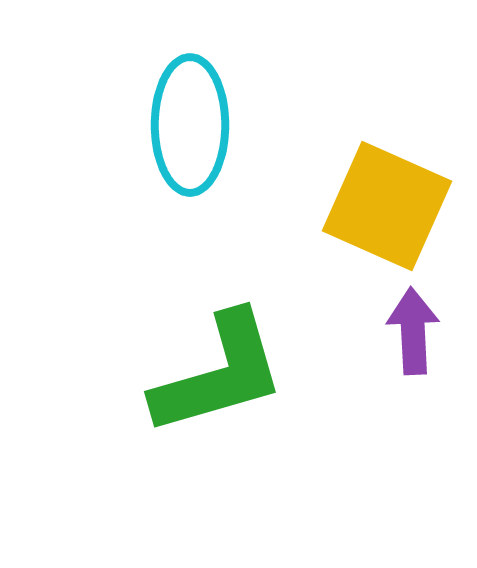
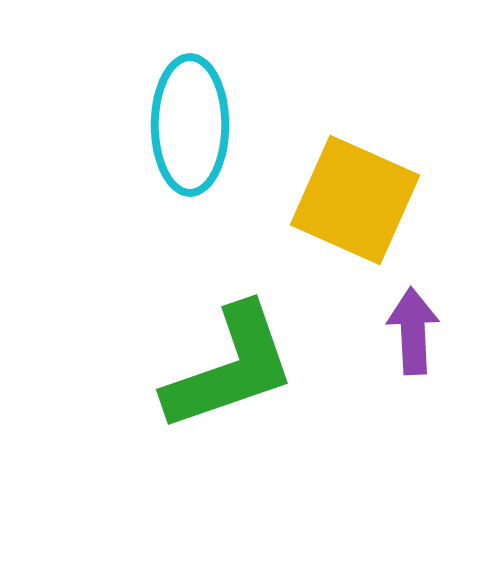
yellow square: moved 32 px left, 6 px up
green L-shape: moved 11 px right, 6 px up; rotated 3 degrees counterclockwise
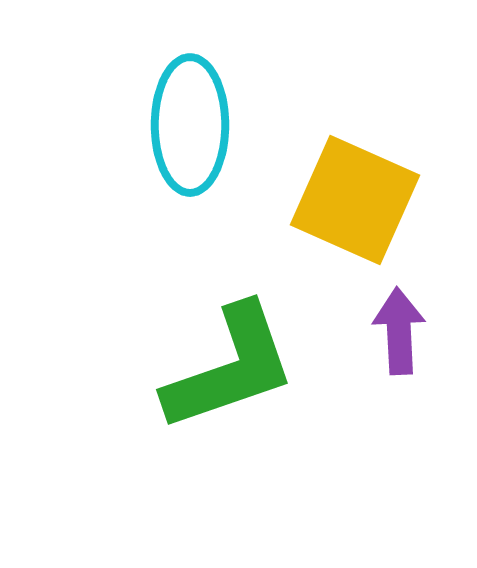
purple arrow: moved 14 px left
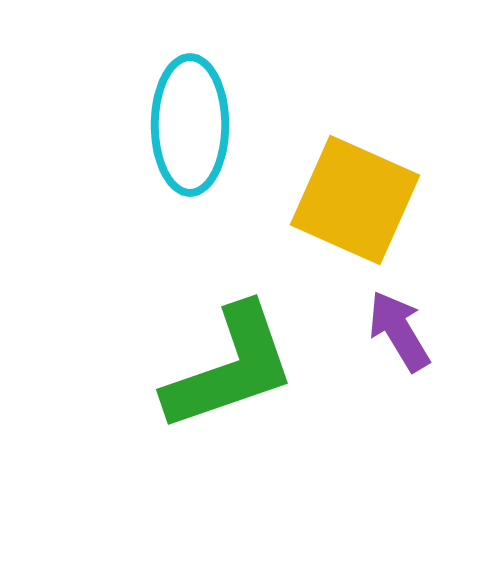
purple arrow: rotated 28 degrees counterclockwise
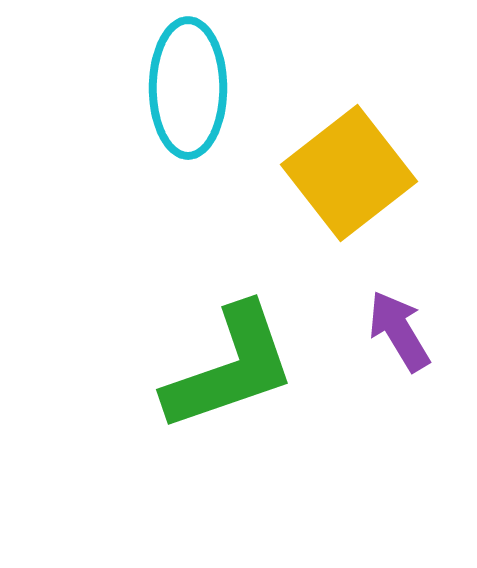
cyan ellipse: moved 2 px left, 37 px up
yellow square: moved 6 px left, 27 px up; rotated 28 degrees clockwise
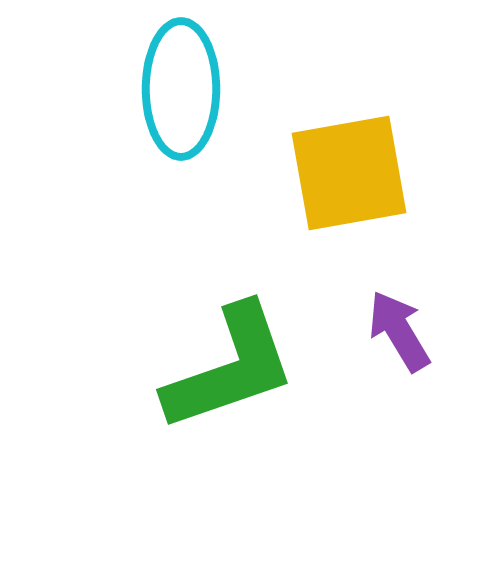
cyan ellipse: moved 7 px left, 1 px down
yellow square: rotated 28 degrees clockwise
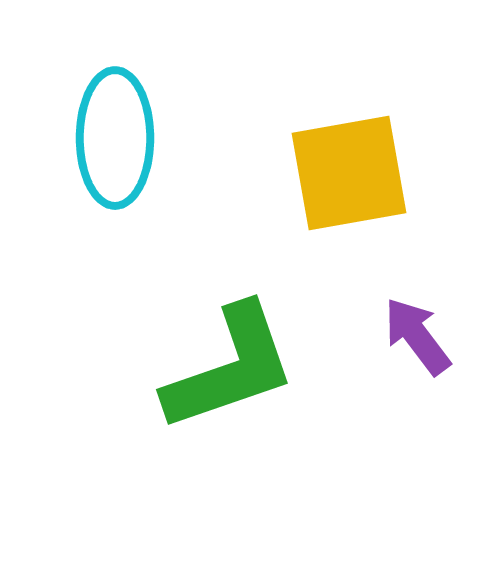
cyan ellipse: moved 66 px left, 49 px down
purple arrow: moved 18 px right, 5 px down; rotated 6 degrees counterclockwise
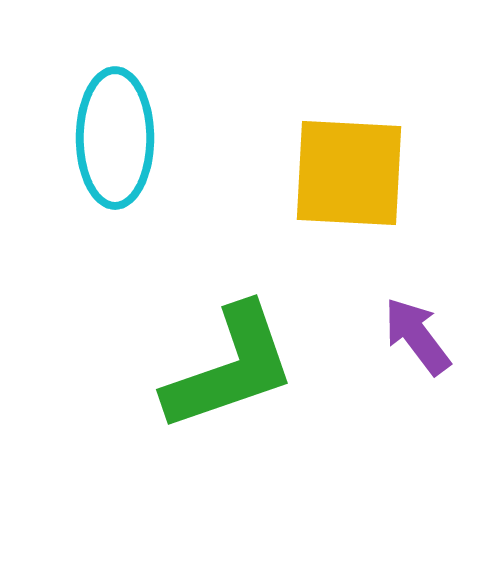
yellow square: rotated 13 degrees clockwise
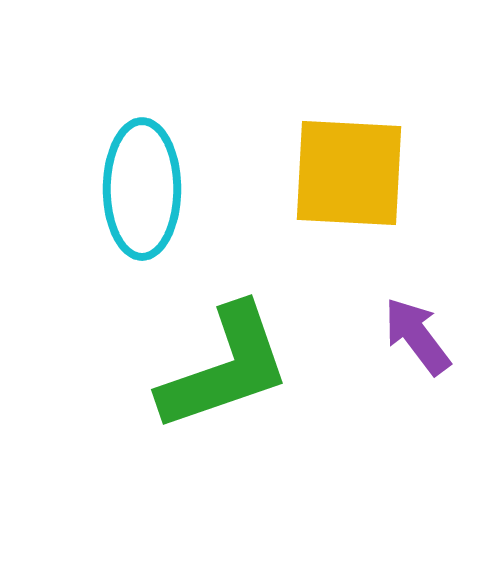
cyan ellipse: moved 27 px right, 51 px down
green L-shape: moved 5 px left
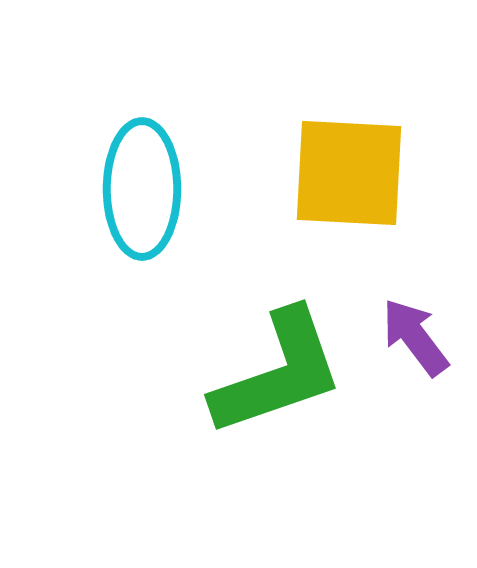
purple arrow: moved 2 px left, 1 px down
green L-shape: moved 53 px right, 5 px down
